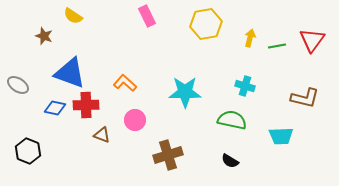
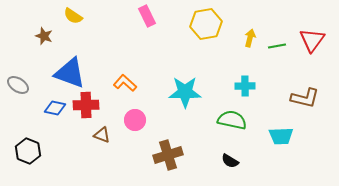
cyan cross: rotated 18 degrees counterclockwise
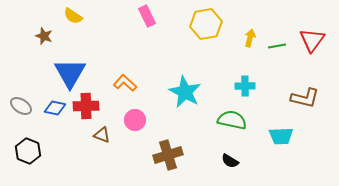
blue triangle: rotated 40 degrees clockwise
gray ellipse: moved 3 px right, 21 px down
cyan star: rotated 28 degrees clockwise
red cross: moved 1 px down
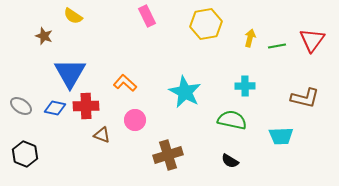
black hexagon: moved 3 px left, 3 px down
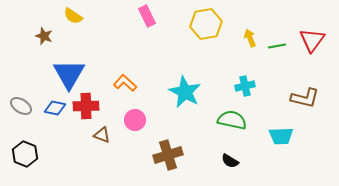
yellow arrow: rotated 36 degrees counterclockwise
blue triangle: moved 1 px left, 1 px down
cyan cross: rotated 12 degrees counterclockwise
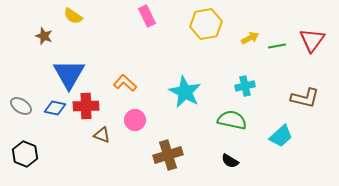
yellow arrow: rotated 84 degrees clockwise
cyan trapezoid: rotated 40 degrees counterclockwise
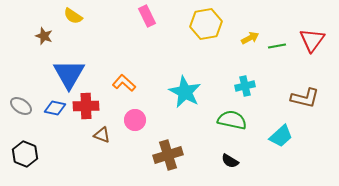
orange L-shape: moved 1 px left
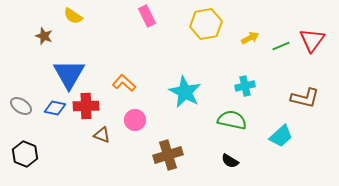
green line: moved 4 px right; rotated 12 degrees counterclockwise
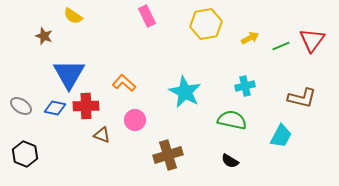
brown L-shape: moved 3 px left
cyan trapezoid: rotated 20 degrees counterclockwise
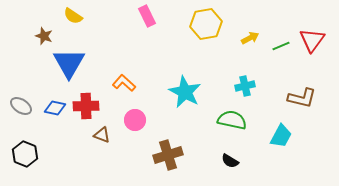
blue triangle: moved 11 px up
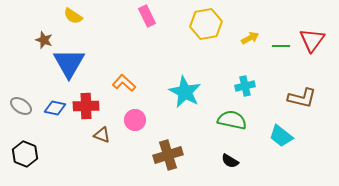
brown star: moved 4 px down
green line: rotated 24 degrees clockwise
cyan trapezoid: rotated 100 degrees clockwise
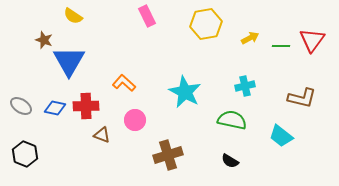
blue triangle: moved 2 px up
